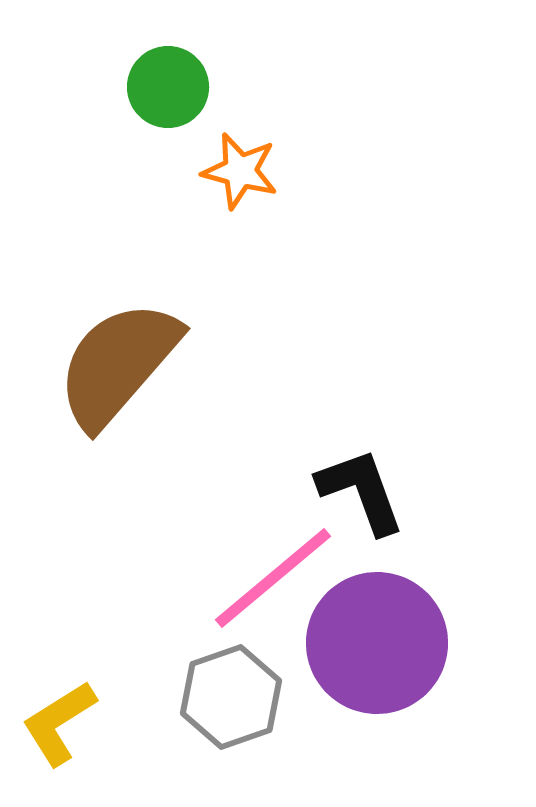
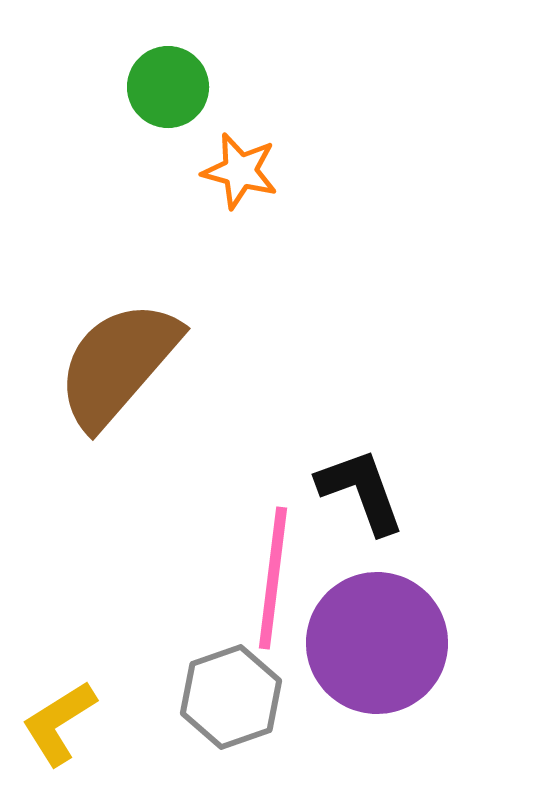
pink line: rotated 43 degrees counterclockwise
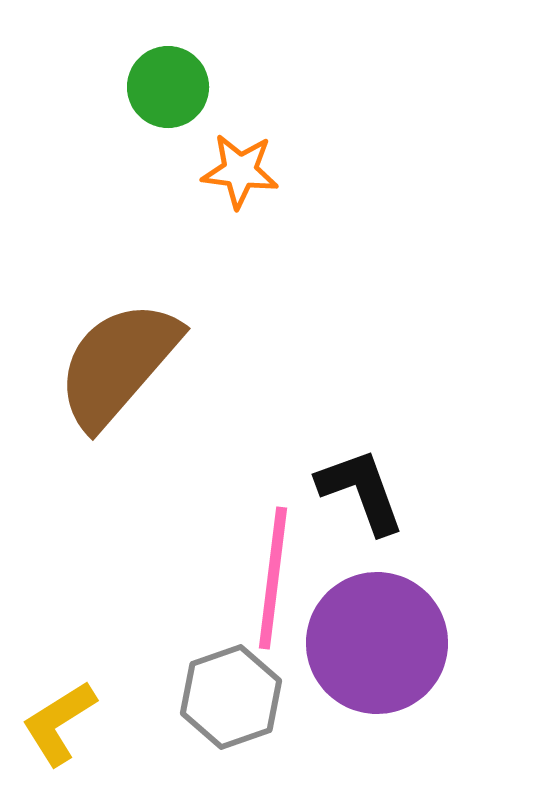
orange star: rotated 8 degrees counterclockwise
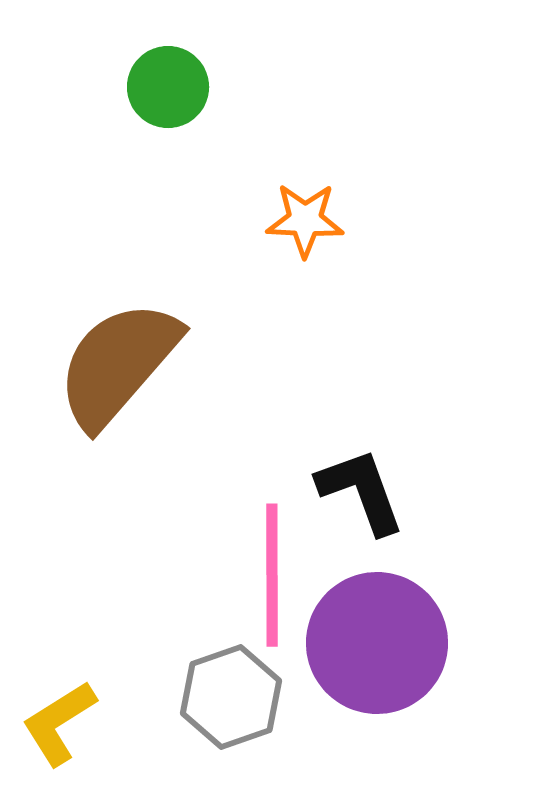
orange star: moved 65 px right, 49 px down; rotated 4 degrees counterclockwise
pink line: moved 1 px left, 3 px up; rotated 7 degrees counterclockwise
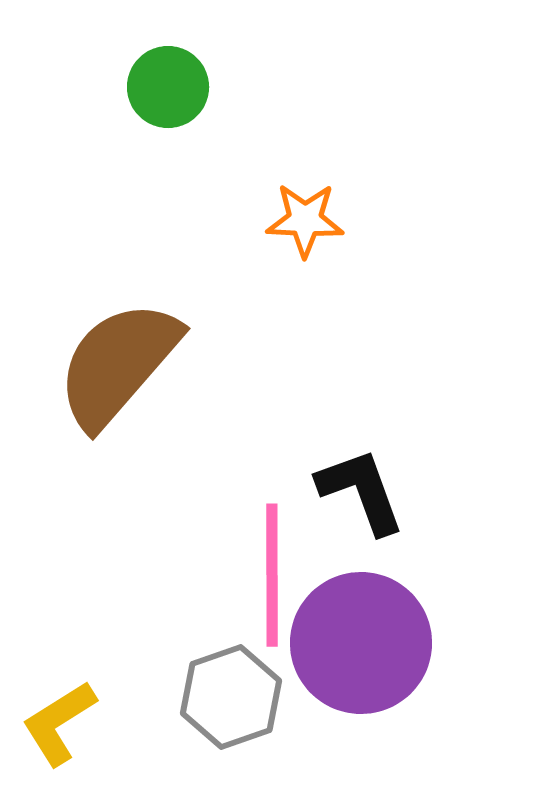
purple circle: moved 16 px left
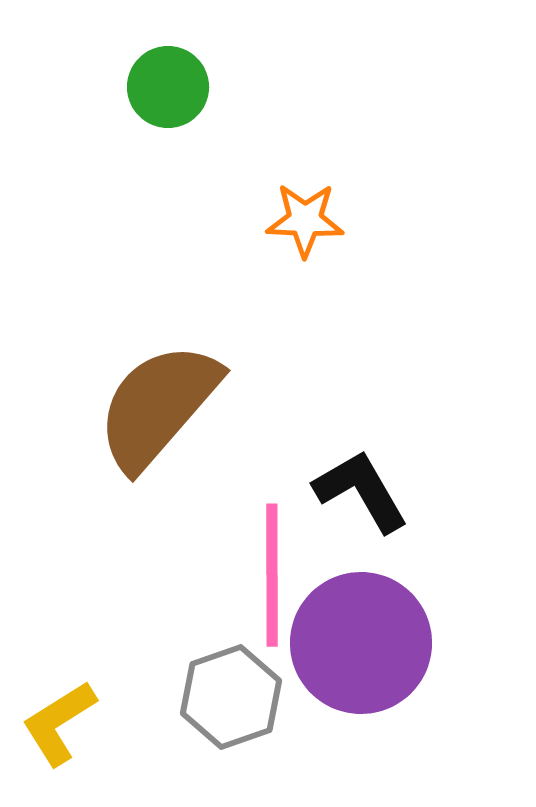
brown semicircle: moved 40 px right, 42 px down
black L-shape: rotated 10 degrees counterclockwise
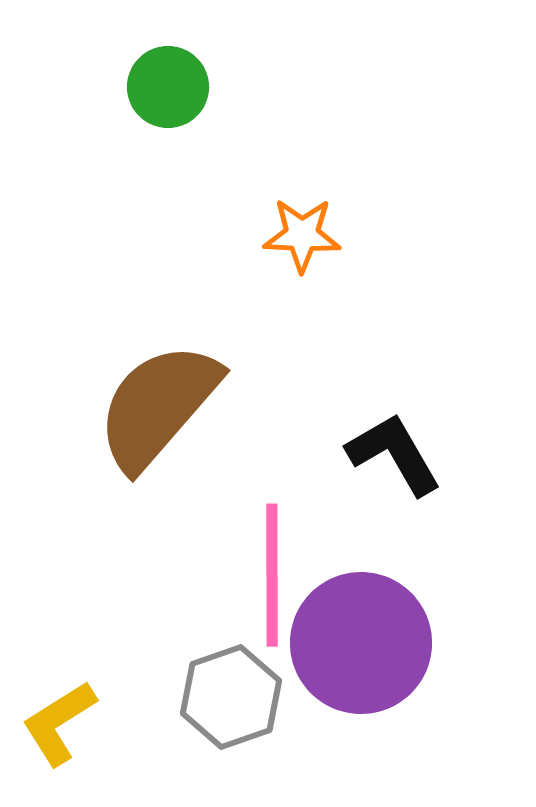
orange star: moved 3 px left, 15 px down
black L-shape: moved 33 px right, 37 px up
